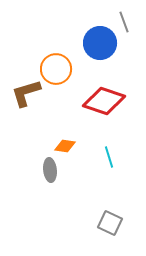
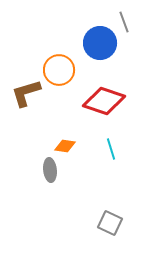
orange circle: moved 3 px right, 1 px down
cyan line: moved 2 px right, 8 px up
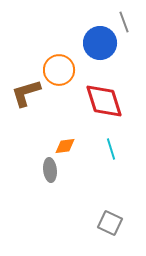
red diamond: rotated 54 degrees clockwise
orange diamond: rotated 15 degrees counterclockwise
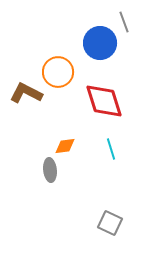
orange circle: moved 1 px left, 2 px down
brown L-shape: rotated 44 degrees clockwise
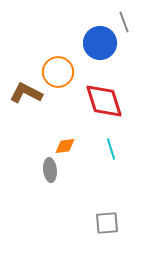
gray square: moved 3 px left; rotated 30 degrees counterclockwise
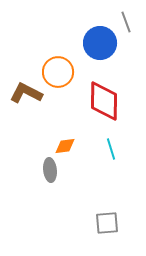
gray line: moved 2 px right
red diamond: rotated 18 degrees clockwise
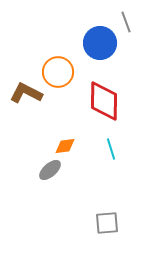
gray ellipse: rotated 55 degrees clockwise
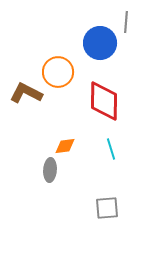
gray line: rotated 25 degrees clockwise
gray ellipse: rotated 45 degrees counterclockwise
gray square: moved 15 px up
